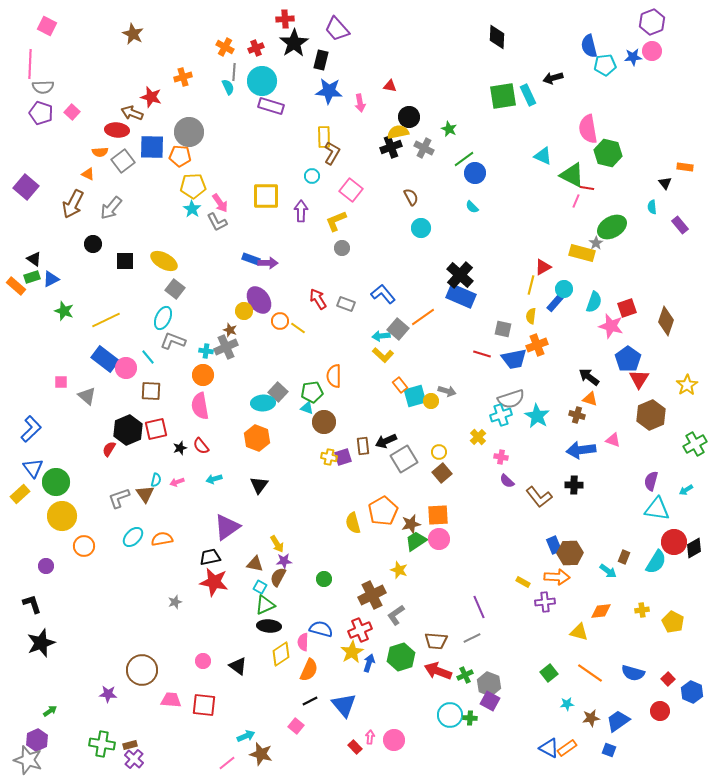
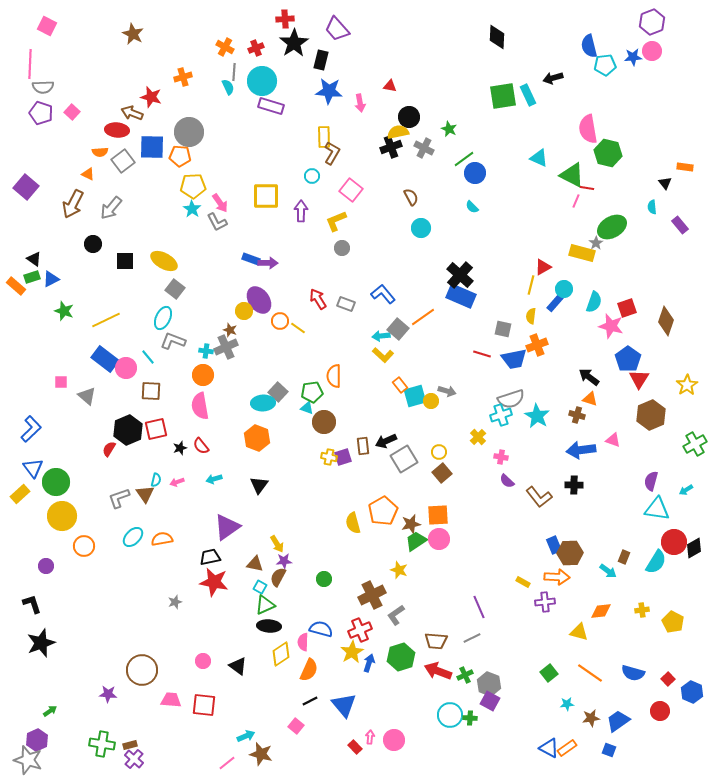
cyan triangle at (543, 156): moved 4 px left, 2 px down
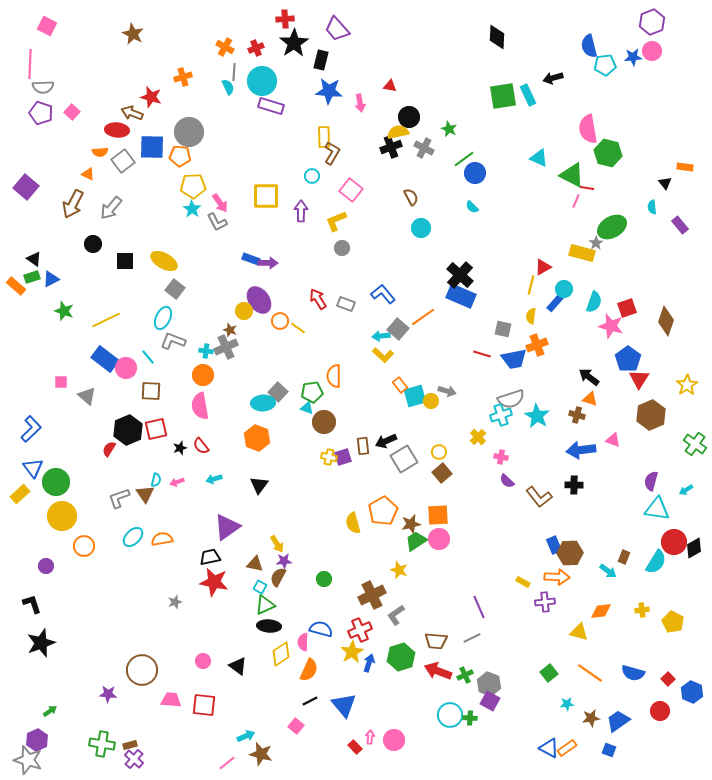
green cross at (695, 444): rotated 25 degrees counterclockwise
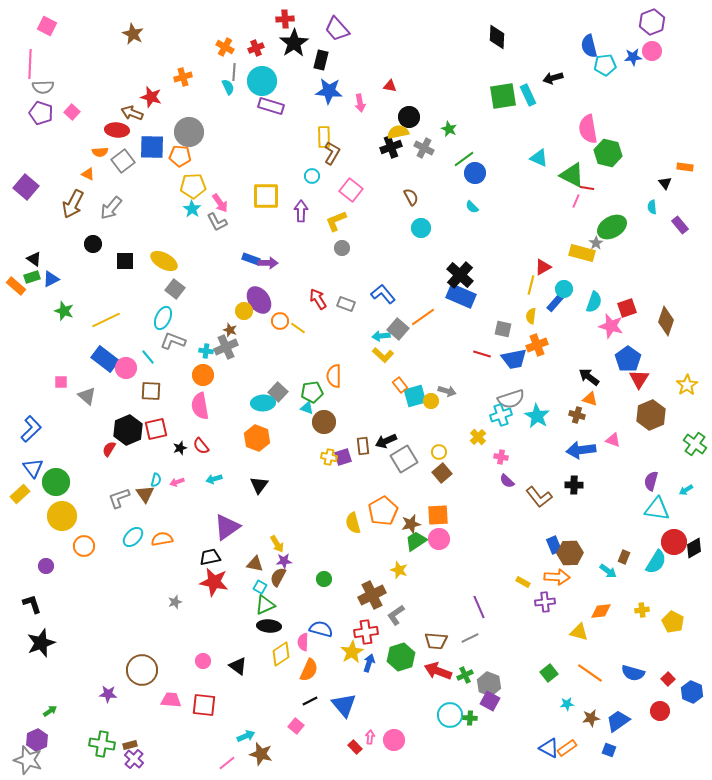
red cross at (360, 630): moved 6 px right, 2 px down; rotated 15 degrees clockwise
gray line at (472, 638): moved 2 px left
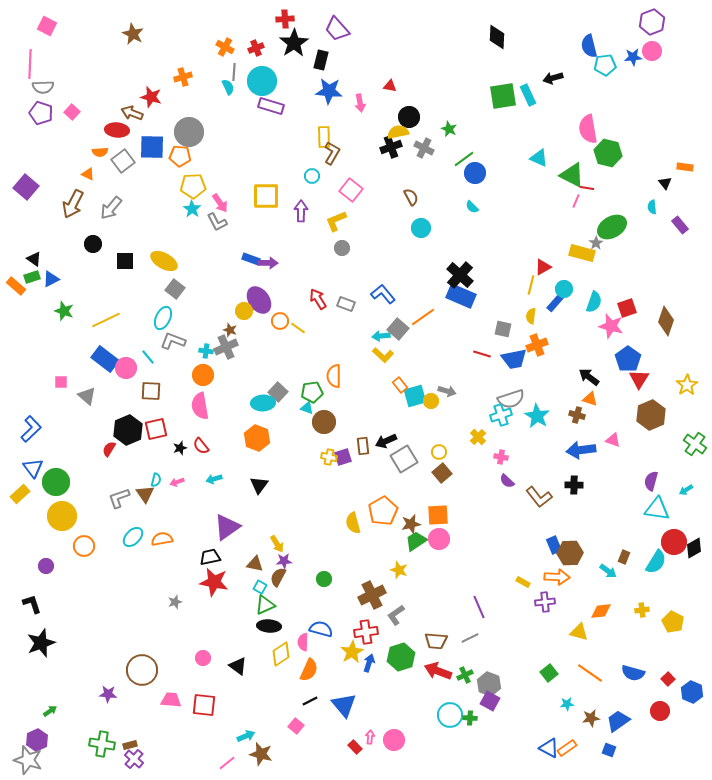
pink circle at (203, 661): moved 3 px up
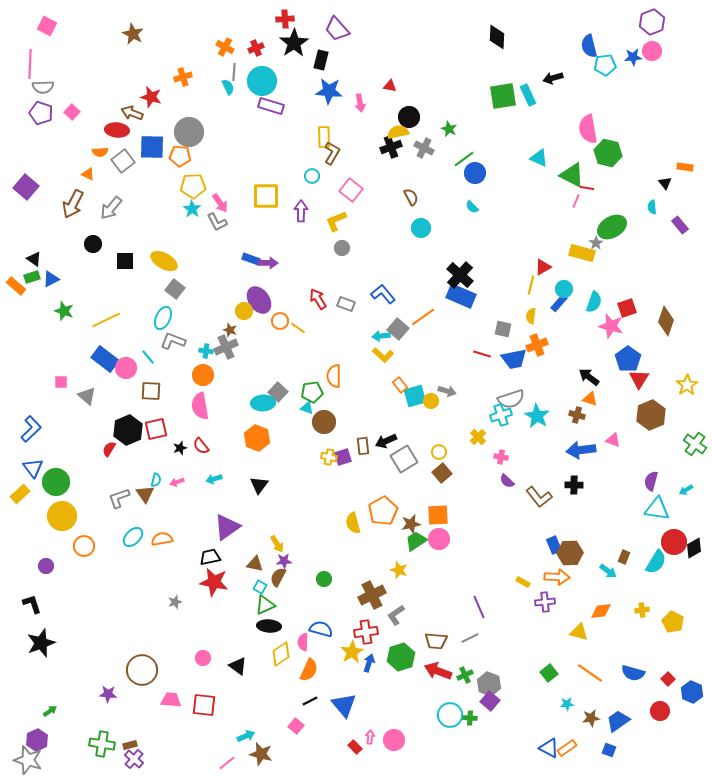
blue rectangle at (555, 303): moved 4 px right
purple square at (490, 701): rotated 12 degrees clockwise
